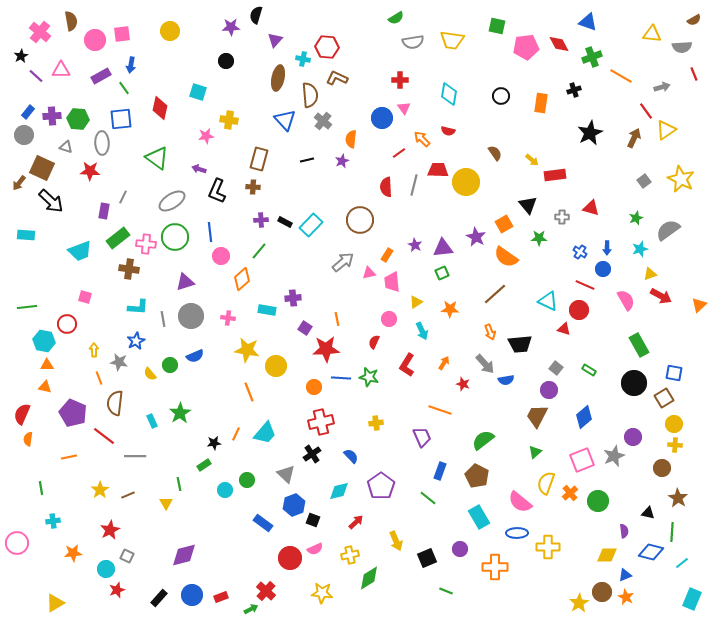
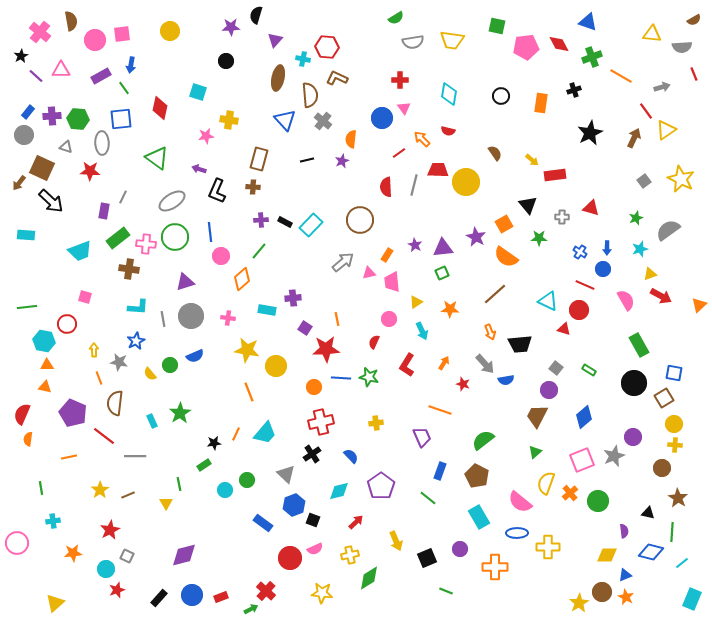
yellow triangle at (55, 603): rotated 12 degrees counterclockwise
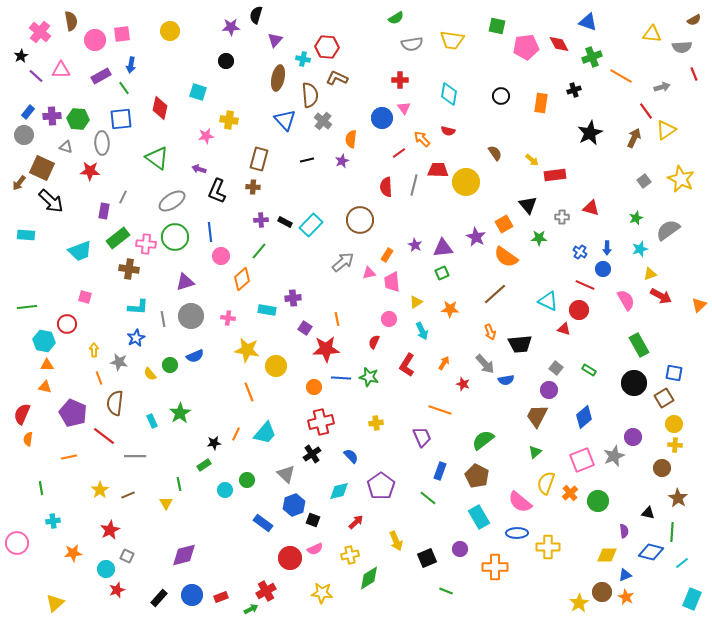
gray semicircle at (413, 42): moved 1 px left, 2 px down
blue star at (136, 341): moved 3 px up
red cross at (266, 591): rotated 18 degrees clockwise
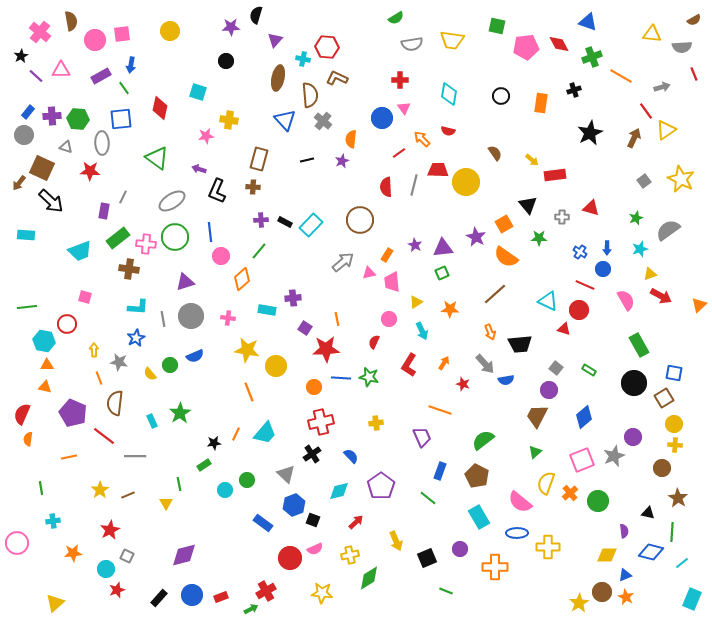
red L-shape at (407, 365): moved 2 px right
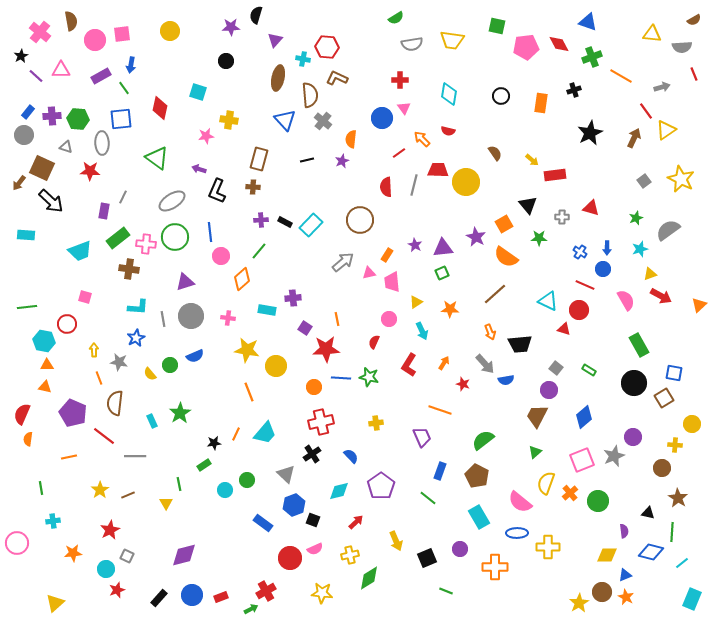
yellow circle at (674, 424): moved 18 px right
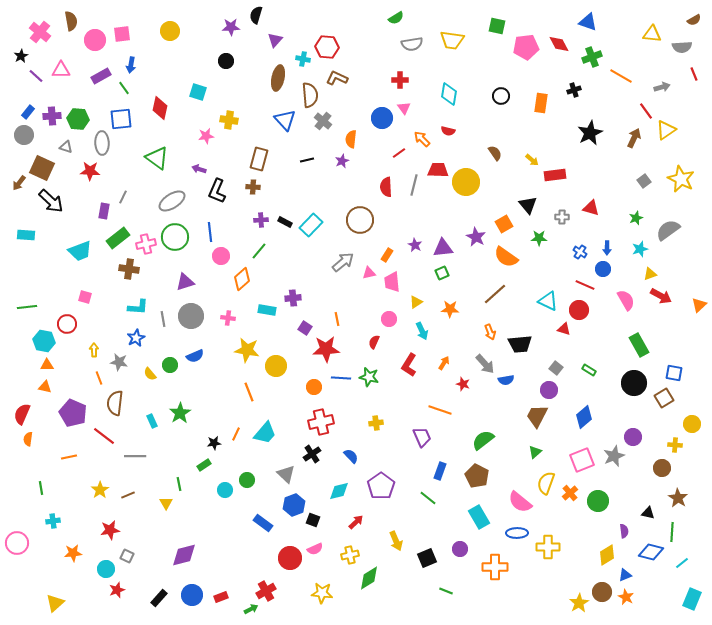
pink cross at (146, 244): rotated 18 degrees counterclockwise
red star at (110, 530): rotated 18 degrees clockwise
yellow diamond at (607, 555): rotated 30 degrees counterclockwise
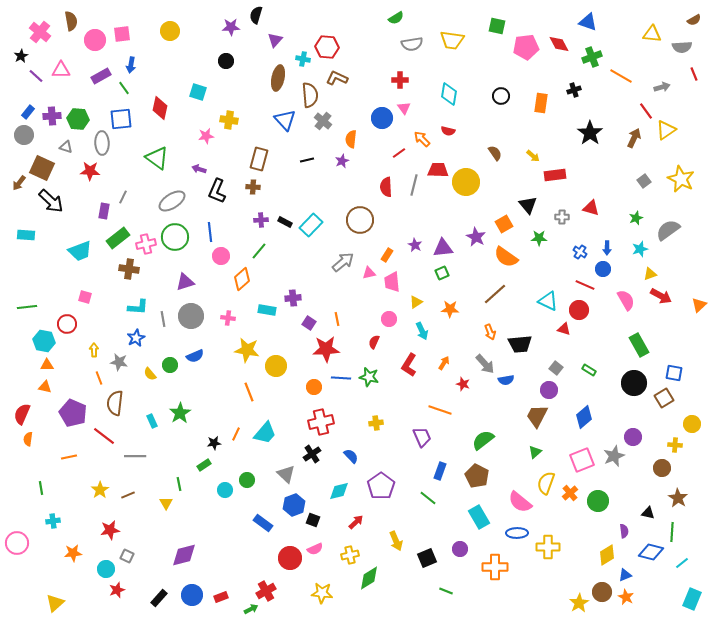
black star at (590, 133): rotated 10 degrees counterclockwise
yellow arrow at (532, 160): moved 1 px right, 4 px up
purple square at (305, 328): moved 4 px right, 5 px up
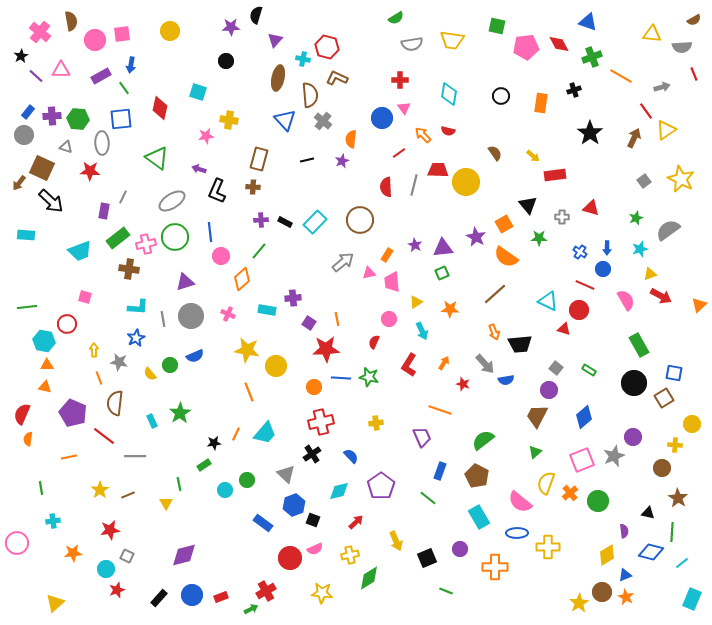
red hexagon at (327, 47): rotated 10 degrees clockwise
orange arrow at (422, 139): moved 1 px right, 4 px up
cyan rectangle at (311, 225): moved 4 px right, 3 px up
pink cross at (228, 318): moved 4 px up; rotated 16 degrees clockwise
orange arrow at (490, 332): moved 4 px right
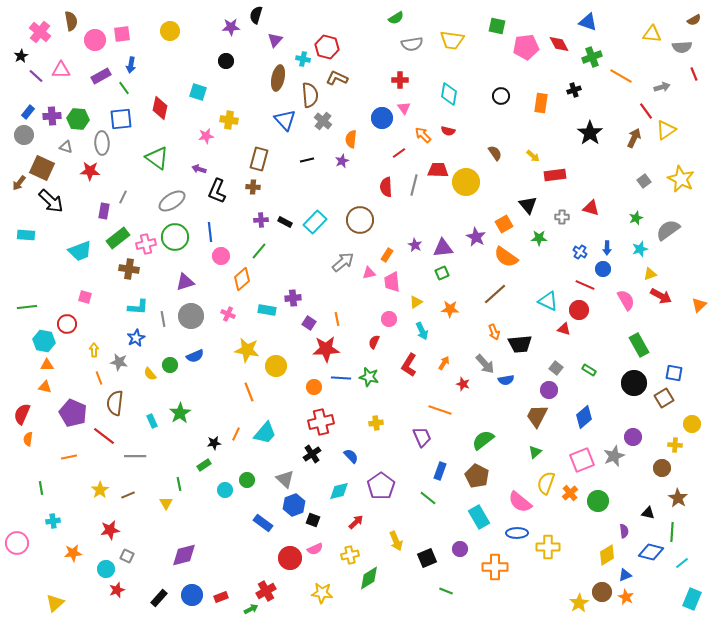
gray triangle at (286, 474): moved 1 px left, 5 px down
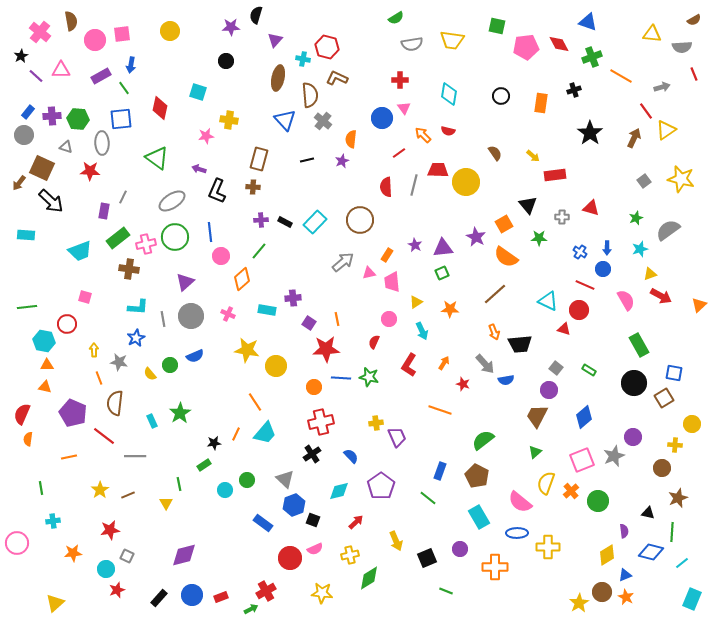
yellow star at (681, 179): rotated 12 degrees counterclockwise
purple triangle at (185, 282): rotated 24 degrees counterclockwise
orange line at (249, 392): moved 6 px right, 10 px down; rotated 12 degrees counterclockwise
purple trapezoid at (422, 437): moved 25 px left
orange cross at (570, 493): moved 1 px right, 2 px up
brown star at (678, 498): rotated 18 degrees clockwise
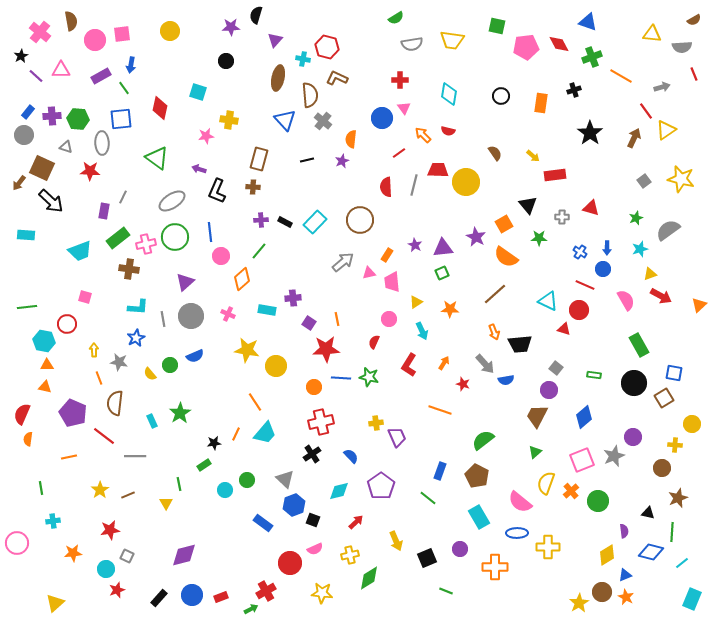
green rectangle at (589, 370): moved 5 px right, 5 px down; rotated 24 degrees counterclockwise
red circle at (290, 558): moved 5 px down
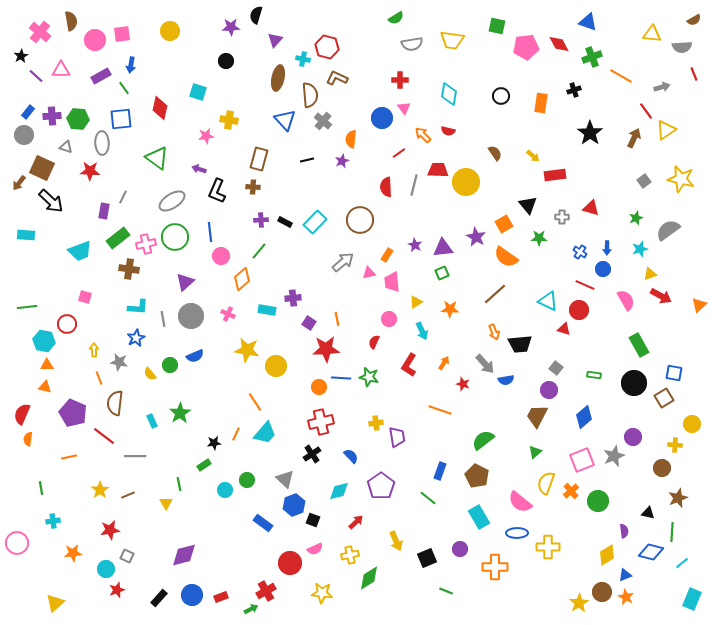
orange circle at (314, 387): moved 5 px right
purple trapezoid at (397, 437): rotated 15 degrees clockwise
